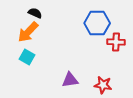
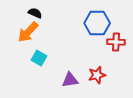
cyan square: moved 12 px right, 1 px down
red star: moved 6 px left, 10 px up; rotated 24 degrees counterclockwise
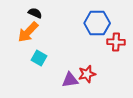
red star: moved 10 px left, 1 px up
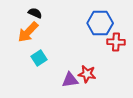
blue hexagon: moved 3 px right
cyan square: rotated 28 degrees clockwise
red star: rotated 24 degrees clockwise
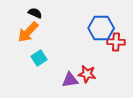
blue hexagon: moved 1 px right, 5 px down
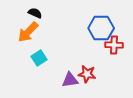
red cross: moved 2 px left, 3 px down
